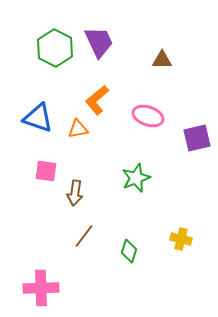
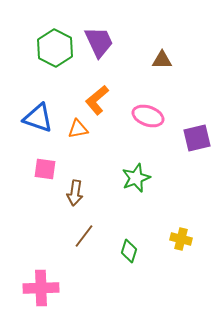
pink square: moved 1 px left, 2 px up
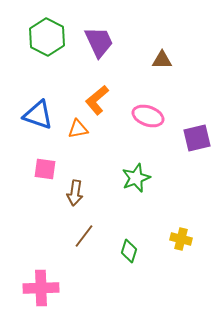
green hexagon: moved 8 px left, 11 px up
blue triangle: moved 3 px up
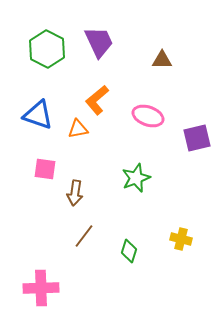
green hexagon: moved 12 px down
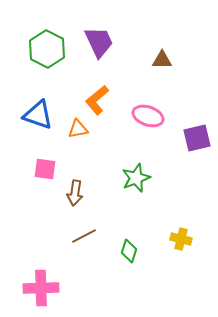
brown line: rotated 25 degrees clockwise
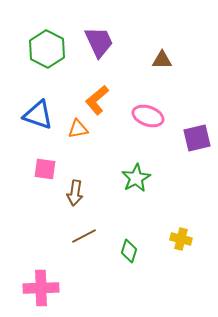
green star: rotated 8 degrees counterclockwise
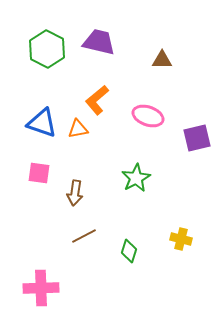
purple trapezoid: rotated 52 degrees counterclockwise
blue triangle: moved 4 px right, 8 px down
pink square: moved 6 px left, 4 px down
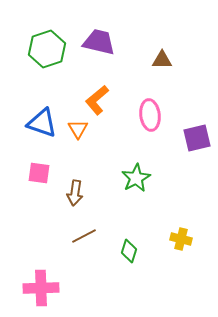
green hexagon: rotated 15 degrees clockwise
pink ellipse: moved 2 px right, 1 px up; rotated 64 degrees clockwise
orange triangle: rotated 50 degrees counterclockwise
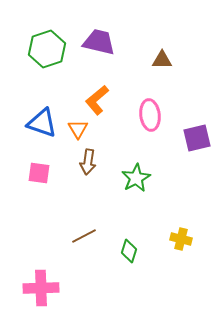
brown arrow: moved 13 px right, 31 px up
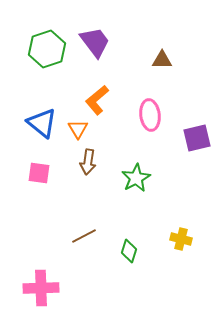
purple trapezoid: moved 4 px left; rotated 40 degrees clockwise
blue triangle: rotated 20 degrees clockwise
